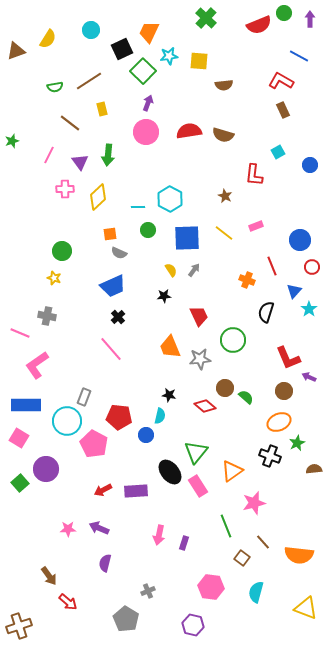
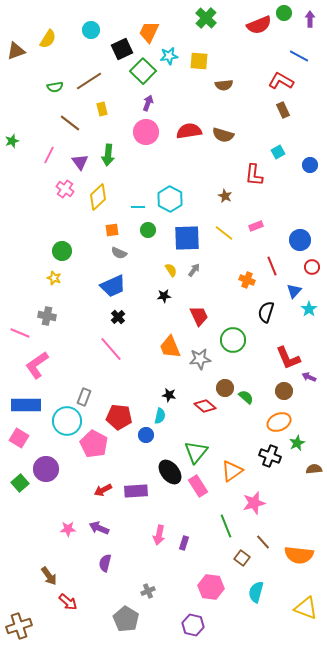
pink cross at (65, 189): rotated 36 degrees clockwise
orange square at (110, 234): moved 2 px right, 4 px up
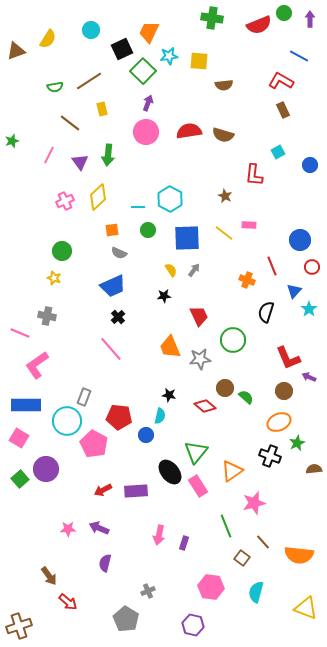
green cross at (206, 18): moved 6 px right; rotated 35 degrees counterclockwise
pink cross at (65, 189): moved 12 px down; rotated 30 degrees clockwise
pink rectangle at (256, 226): moved 7 px left, 1 px up; rotated 24 degrees clockwise
green square at (20, 483): moved 4 px up
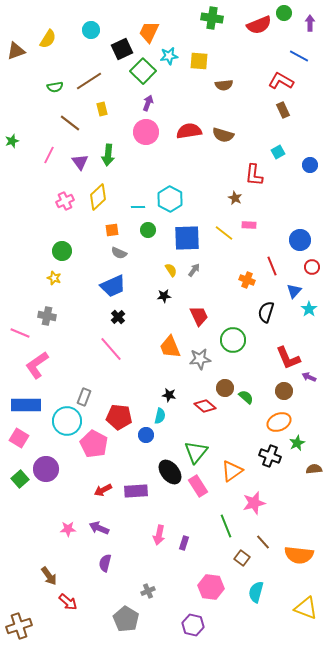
purple arrow at (310, 19): moved 4 px down
brown star at (225, 196): moved 10 px right, 2 px down
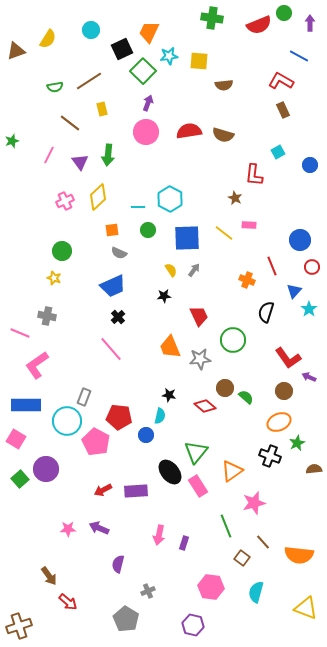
red L-shape at (288, 358): rotated 12 degrees counterclockwise
pink square at (19, 438): moved 3 px left, 1 px down
pink pentagon at (94, 444): moved 2 px right, 2 px up
purple semicircle at (105, 563): moved 13 px right, 1 px down
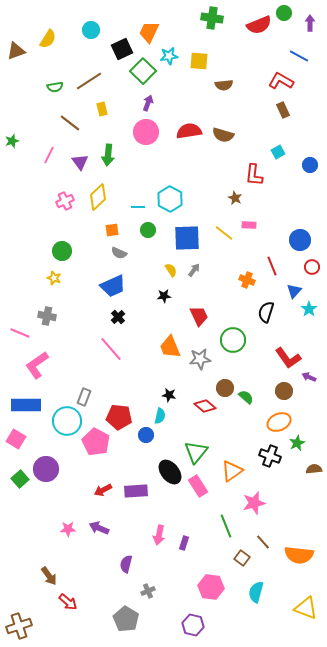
purple semicircle at (118, 564): moved 8 px right
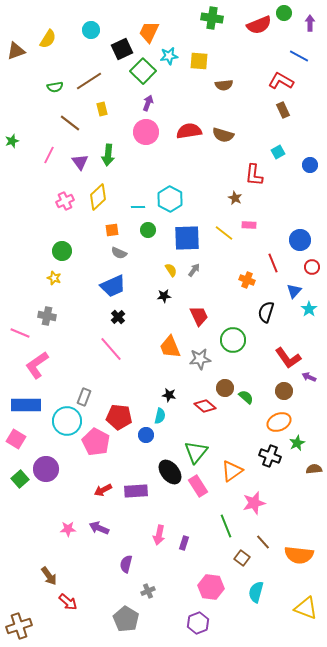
red line at (272, 266): moved 1 px right, 3 px up
purple hexagon at (193, 625): moved 5 px right, 2 px up; rotated 25 degrees clockwise
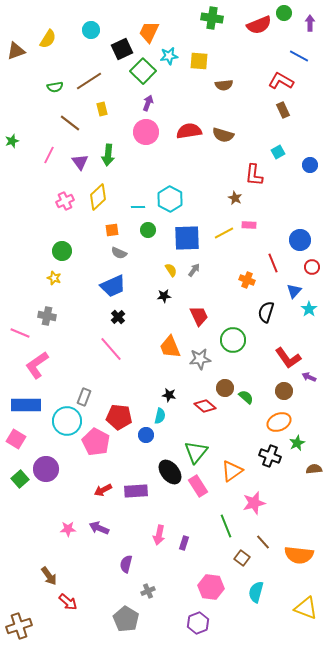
yellow line at (224, 233): rotated 66 degrees counterclockwise
